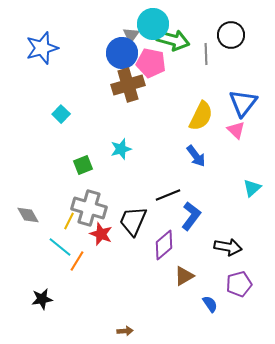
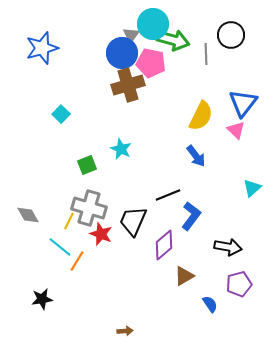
cyan star: rotated 30 degrees counterclockwise
green square: moved 4 px right
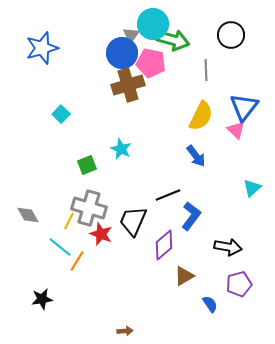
gray line: moved 16 px down
blue triangle: moved 1 px right, 4 px down
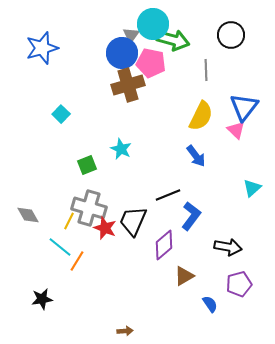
red star: moved 4 px right, 6 px up
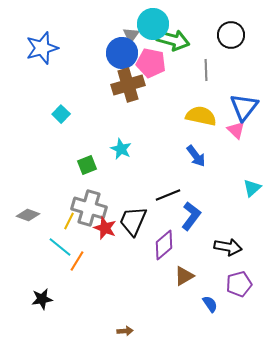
yellow semicircle: rotated 104 degrees counterclockwise
gray diamond: rotated 40 degrees counterclockwise
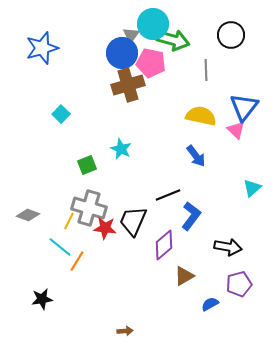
red star: rotated 15 degrees counterclockwise
blue semicircle: rotated 84 degrees counterclockwise
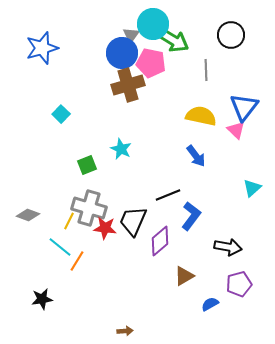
green arrow: rotated 16 degrees clockwise
purple diamond: moved 4 px left, 4 px up
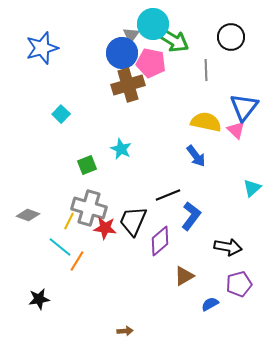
black circle: moved 2 px down
yellow semicircle: moved 5 px right, 6 px down
black star: moved 3 px left
